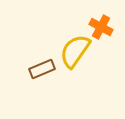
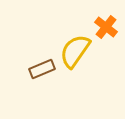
orange cross: moved 5 px right; rotated 10 degrees clockwise
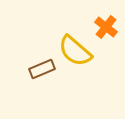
yellow semicircle: rotated 84 degrees counterclockwise
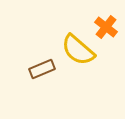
yellow semicircle: moved 3 px right, 1 px up
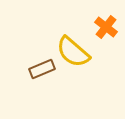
yellow semicircle: moved 5 px left, 2 px down
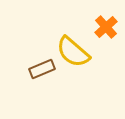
orange cross: rotated 10 degrees clockwise
